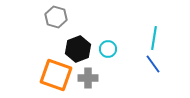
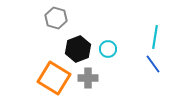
gray hexagon: moved 1 px down
cyan line: moved 1 px right, 1 px up
orange square: moved 2 px left, 3 px down; rotated 12 degrees clockwise
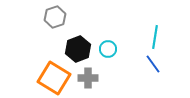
gray hexagon: moved 1 px left, 1 px up; rotated 25 degrees clockwise
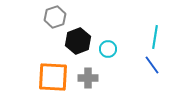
black hexagon: moved 8 px up
blue line: moved 1 px left, 1 px down
orange square: moved 1 px left, 1 px up; rotated 28 degrees counterclockwise
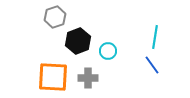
cyan circle: moved 2 px down
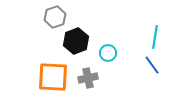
black hexagon: moved 2 px left
cyan circle: moved 2 px down
gray cross: rotated 12 degrees counterclockwise
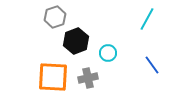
cyan line: moved 8 px left, 18 px up; rotated 20 degrees clockwise
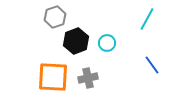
cyan circle: moved 1 px left, 10 px up
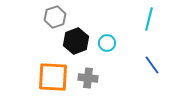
cyan line: moved 2 px right; rotated 15 degrees counterclockwise
gray cross: rotated 18 degrees clockwise
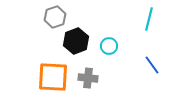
cyan circle: moved 2 px right, 3 px down
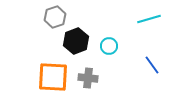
cyan line: rotated 60 degrees clockwise
